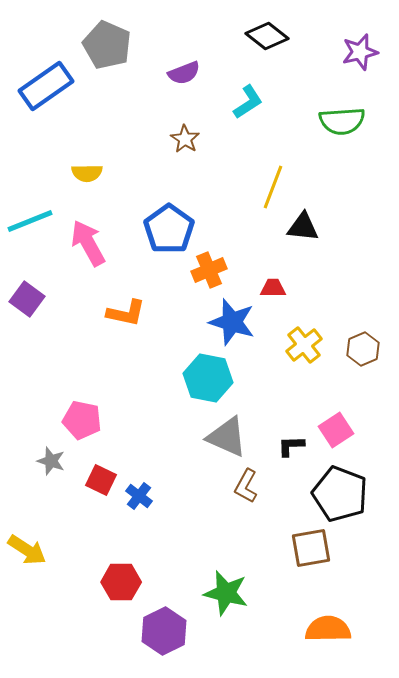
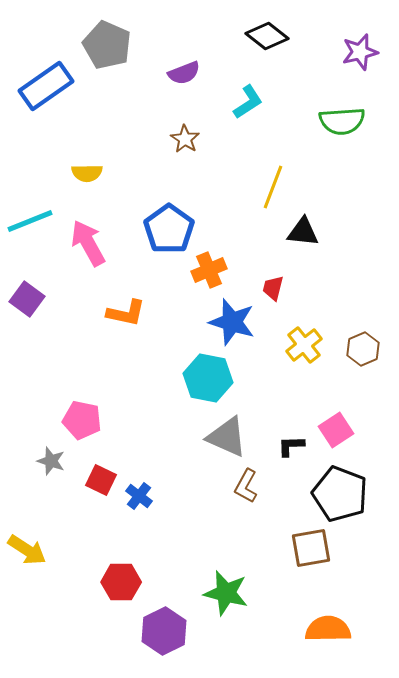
black triangle: moved 5 px down
red trapezoid: rotated 76 degrees counterclockwise
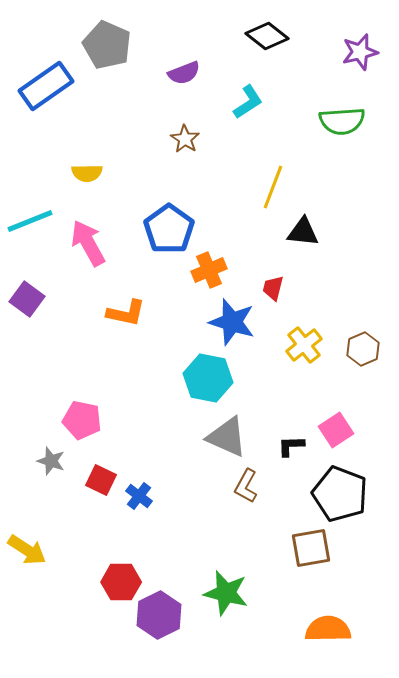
purple hexagon: moved 5 px left, 16 px up
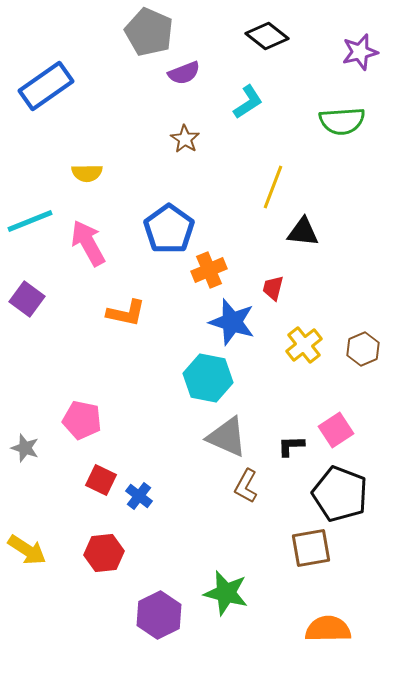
gray pentagon: moved 42 px right, 13 px up
gray star: moved 26 px left, 13 px up
red hexagon: moved 17 px left, 29 px up; rotated 6 degrees counterclockwise
